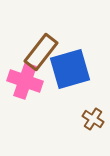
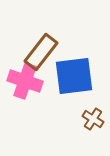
blue square: moved 4 px right, 7 px down; rotated 9 degrees clockwise
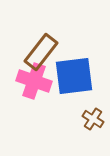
pink cross: moved 9 px right
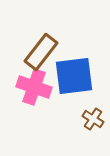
pink cross: moved 6 px down
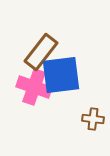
blue square: moved 13 px left, 1 px up
brown cross: rotated 25 degrees counterclockwise
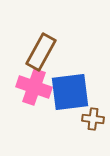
brown rectangle: rotated 9 degrees counterclockwise
blue square: moved 9 px right, 17 px down
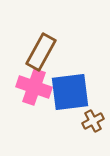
brown cross: moved 2 px down; rotated 35 degrees counterclockwise
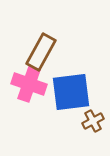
pink cross: moved 5 px left, 3 px up
blue square: moved 1 px right
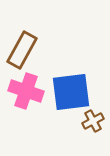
brown rectangle: moved 19 px left, 2 px up
pink cross: moved 3 px left, 7 px down
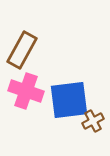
blue square: moved 2 px left, 8 px down
